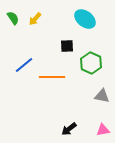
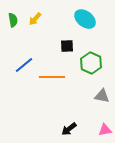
green semicircle: moved 2 px down; rotated 24 degrees clockwise
pink triangle: moved 2 px right
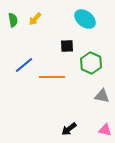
pink triangle: rotated 24 degrees clockwise
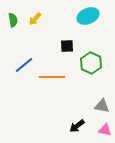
cyan ellipse: moved 3 px right, 3 px up; rotated 60 degrees counterclockwise
gray triangle: moved 10 px down
black arrow: moved 8 px right, 3 px up
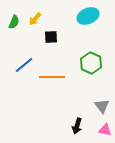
green semicircle: moved 1 px right, 2 px down; rotated 32 degrees clockwise
black square: moved 16 px left, 9 px up
gray triangle: rotated 42 degrees clockwise
black arrow: rotated 35 degrees counterclockwise
